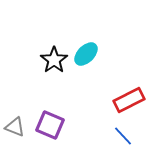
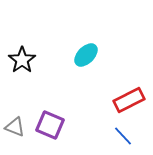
cyan ellipse: moved 1 px down
black star: moved 32 px left
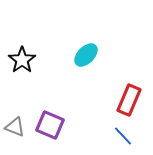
red rectangle: rotated 40 degrees counterclockwise
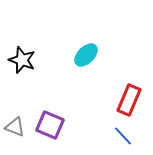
black star: rotated 16 degrees counterclockwise
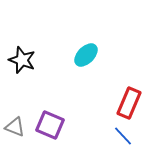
red rectangle: moved 3 px down
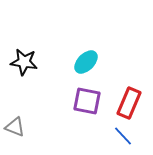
cyan ellipse: moved 7 px down
black star: moved 2 px right, 2 px down; rotated 12 degrees counterclockwise
purple square: moved 37 px right, 24 px up; rotated 12 degrees counterclockwise
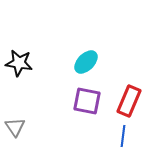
black star: moved 5 px left, 1 px down
red rectangle: moved 2 px up
gray triangle: rotated 35 degrees clockwise
blue line: rotated 50 degrees clockwise
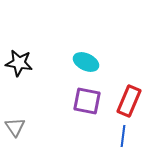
cyan ellipse: rotated 70 degrees clockwise
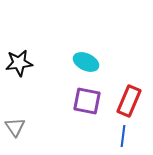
black star: rotated 16 degrees counterclockwise
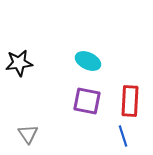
cyan ellipse: moved 2 px right, 1 px up
red rectangle: moved 1 px right; rotated 20 degrees counterclockwise
gray triangle: moved 13 px right, 7 px down
blue line: rotated 25 degrees counterclockwise
